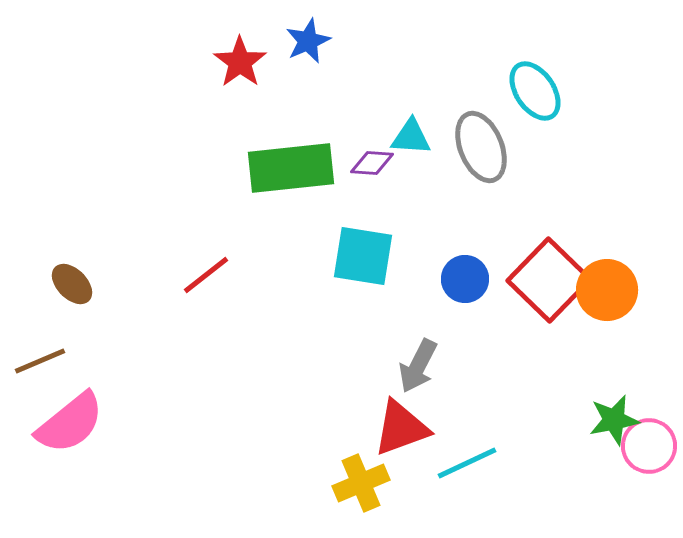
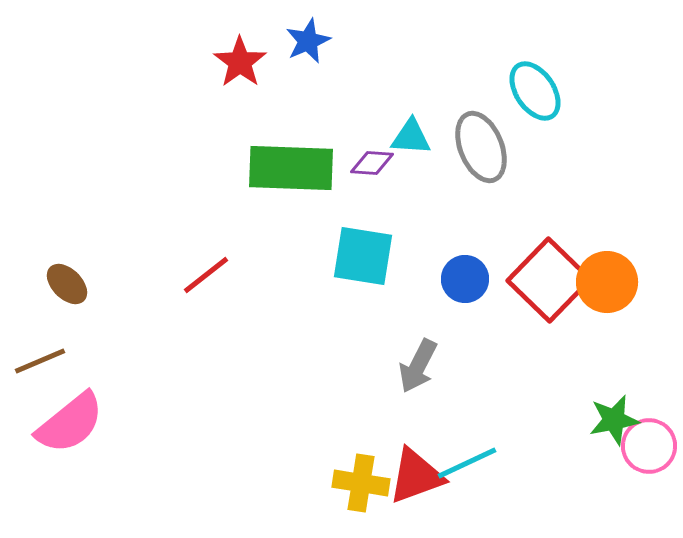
green rectangle: rotated 8 degrees clockwise
brown ellipse: moved 5 px left
orange circle: moved 8 px up
red triangle: moved 15 px right, 48 px down
yellow cross: rotated 32 degrees clockwise
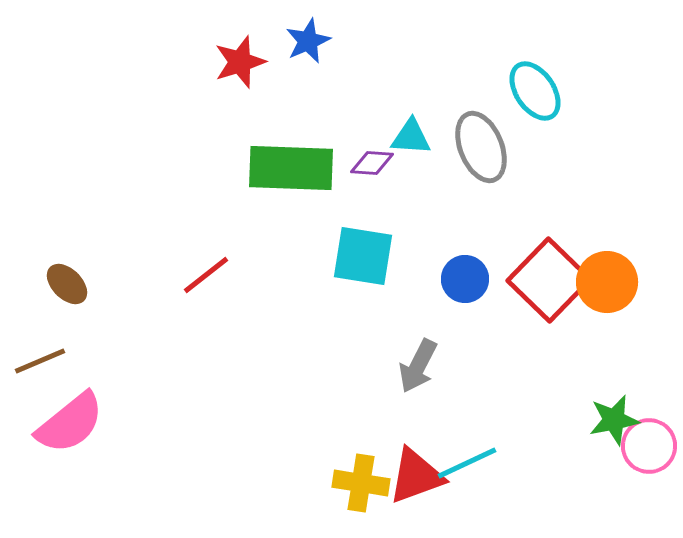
red star: rotated 18 degrees clockwise
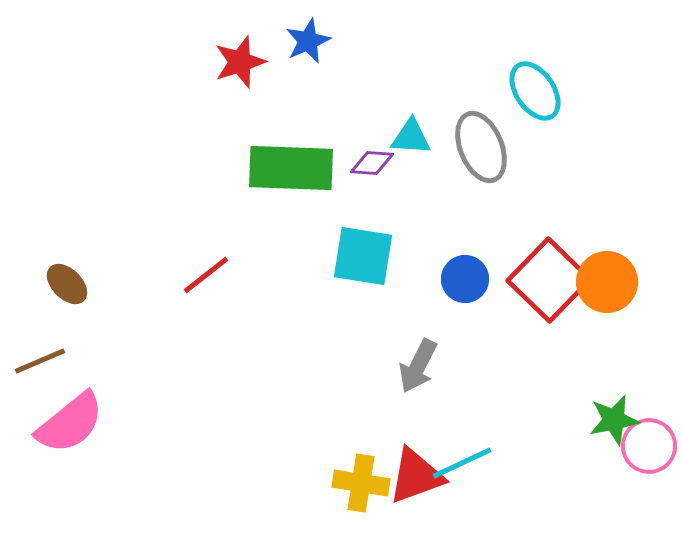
cyan line: moved 5 px left
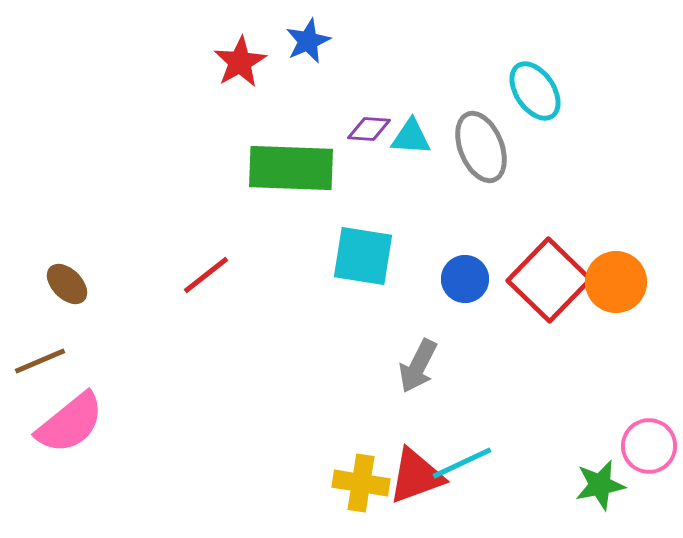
red star: rotated 12 degrees counterclockwise
purple diamond: moved 3 px left, 34 px up
orange circle: moved 9 px right
green star: moved 14 px left, 65 px down
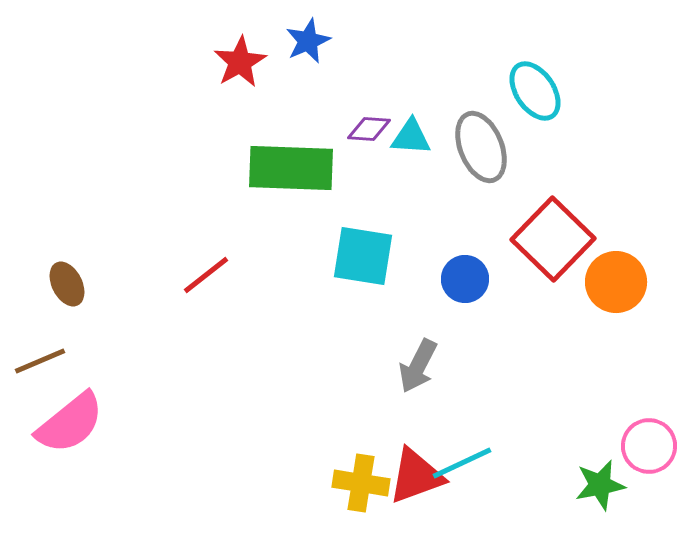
red square: moved 4 px right, 41 px up
brown ellipse: rotated 18 degrees clockwise
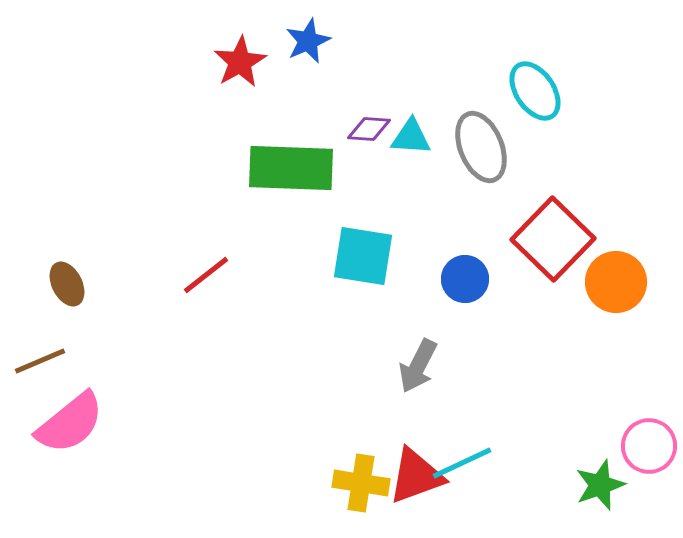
green star: rotated 9 degrees counterclockwise
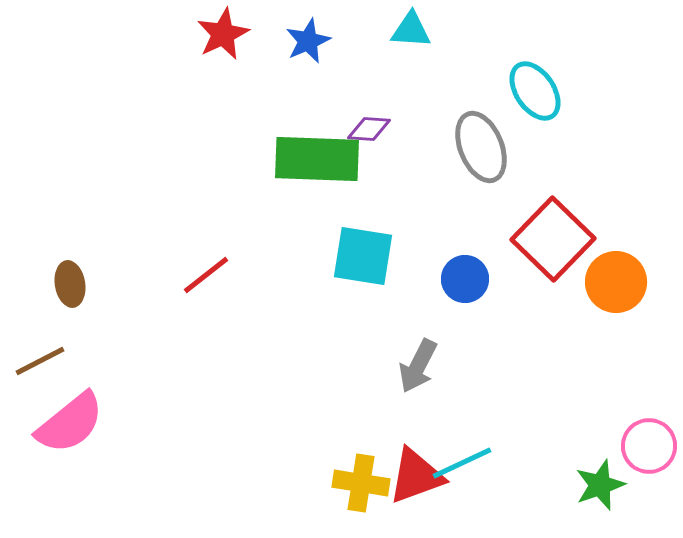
red star: moved 17 px left, 28 px up; rotated 4 degrees clockwise
cyan triangle: moved 107 px up
green rectangle: moved 26 px right, 9 px up
brown ellipse: moved 3 px right; rotated 18 degrees clockwise
brown line: rotated 4 degrees counterclockwise
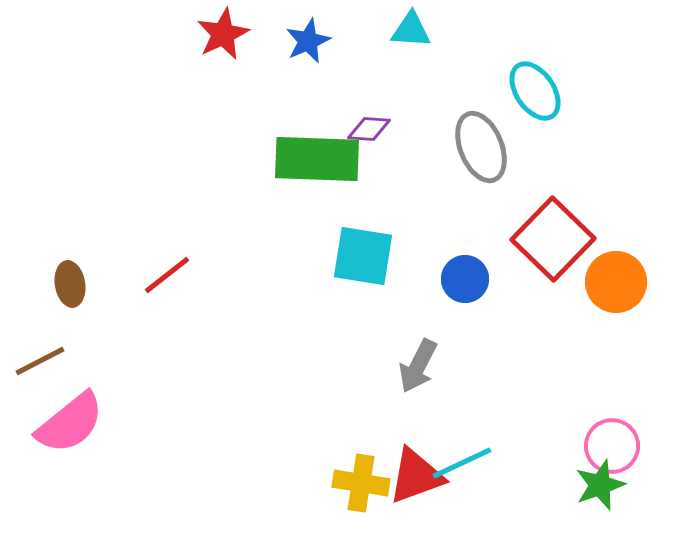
red line: moved 39 px left
pink circle: moved 37 px left
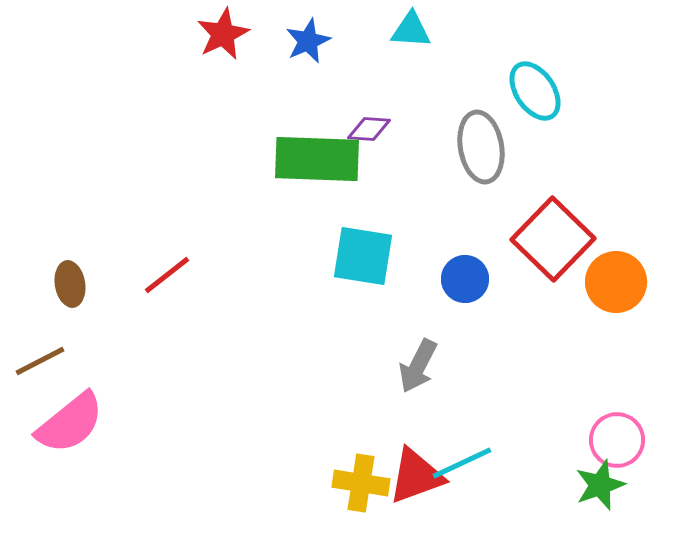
gray ellipse: rotated 12 degrees clockwise
pink circle: moved 5 px right, 6 px up
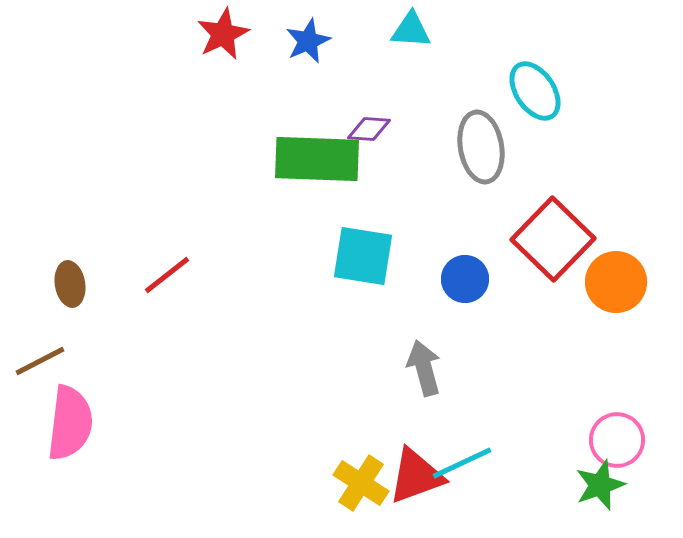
gray arrow: moved 6 px right, 2 px down; rotated 138 degrees clockwise
pink semicircle: rotated 44 degrees counterclockwise
yellow cross: rotated 24 degrees clockwise
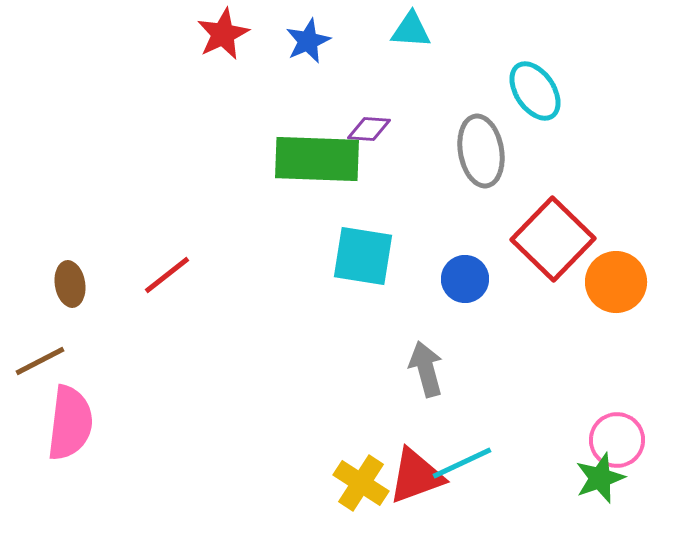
gray ellipse: moved 4 px down
gray arrow: moved 2 px right, 1 px down
green star: moved 7 px up
